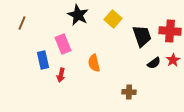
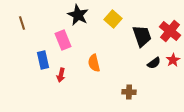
brown line: rotated 40 degrees counterclockwise
red cross: rotated 35 degrees clockwise
pink rectangle: moved 4 px up
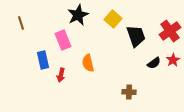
black star: rotated 20 degrees clockwise
brown line: moved 1 px left
red cross: rotated 15 degrees clockwise
black trapezoid: moved 6 px left
orange semicircle: moved 6 px left
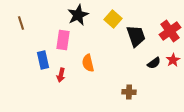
pink rectangle: rotated 30 degrees clockwise
